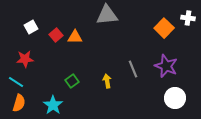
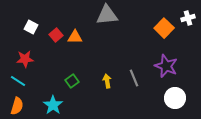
white cross: rotated 24 degrees counterclockwise
white square: rotated 32 degrees counterclockwise
gray line: moved 1 px right, 9 px down
cyan line: moved 2 px right, 1 px up
orange semicircle: moved 2 px left, 3 px down
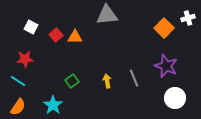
orange semicircle: moved 1 px right, 1 px down; rotated 18 degrees clockwise
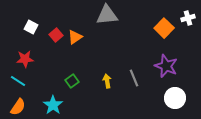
orange triangle: rotated 35 degrees counterclockwise
